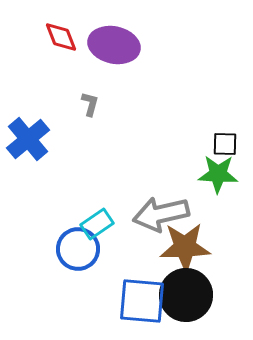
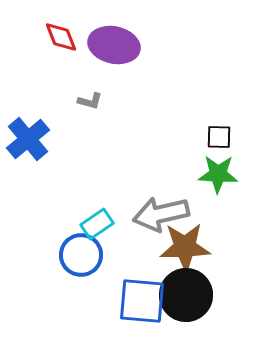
gray L-shape: moved 3 px up; rotated 90 degrees clockwise
black square: moved 6 px left, 7 px up
blue circle: moved 3 px right, 6 px down
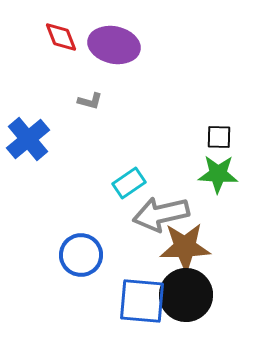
cyan rectangle: moved 32 px right, 41 px up
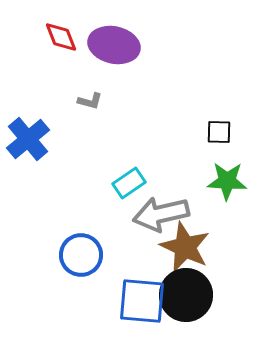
black square: moved 5 px up
green star: moved 9 px right, 7 px down
brown star: rotated 27 degrees clockwise
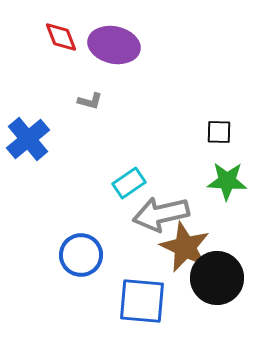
black circle: moved 31 px right, 17 px up
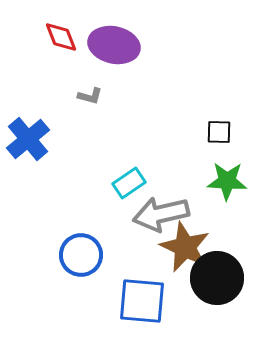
gray L-shape: moved 5 px up
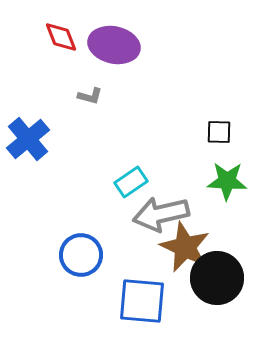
cyan rectangle: moved 2 px right, 1 px up
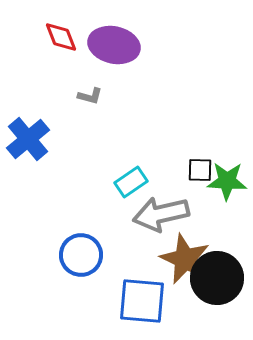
black square: moved 19 px left, 38 px down
brown star: moved 12 px down
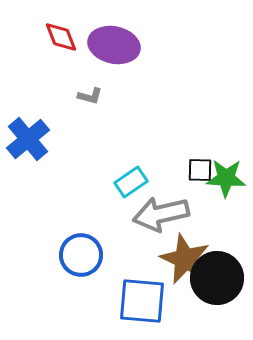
green star: moved 1 px left, 3 px up
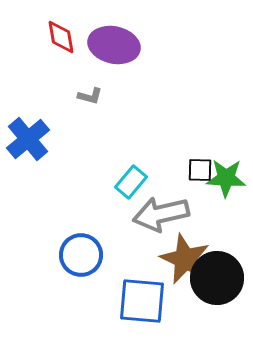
red diamond: rotated 12 degrees clockwise
cyan rectangle: rotated 16 degrees counterclockwise
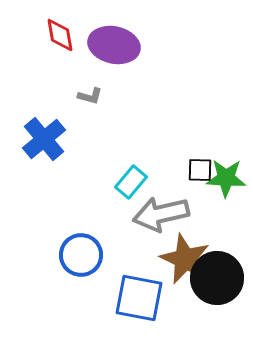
red diamond: moved 1 px left, 2 px up
blue cross: moved 16 px right
blue square: moved 3 px left, 3 px up; rotated 6 degrees clockwise
